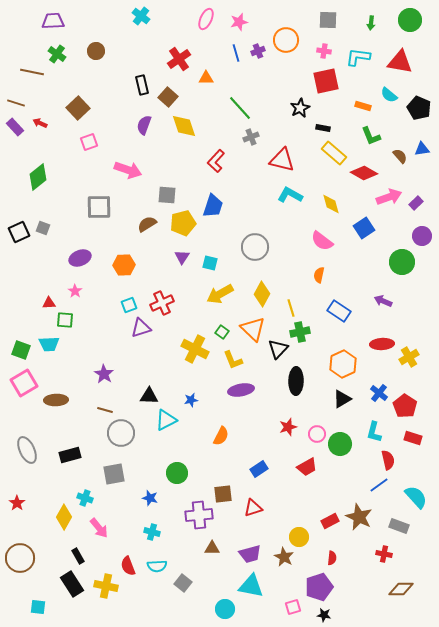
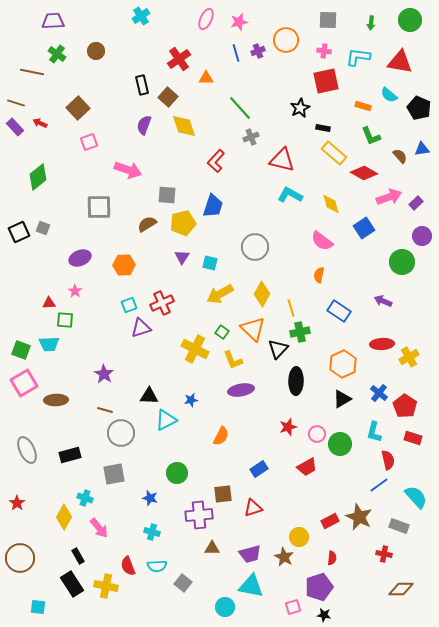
cyan cross at (141, 16): rotated 18 degrees clockwise
cyan circle at (225, 609): moved 2 px up
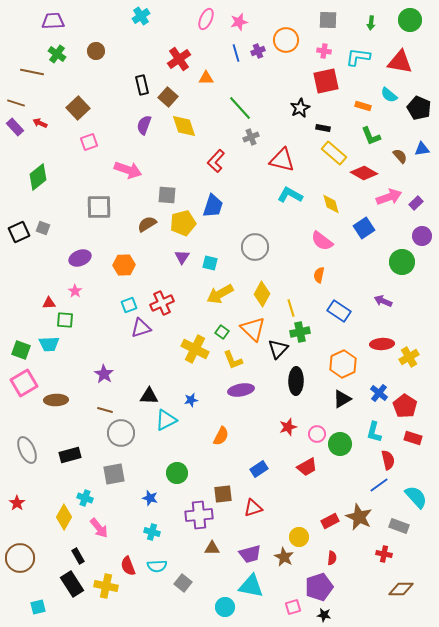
cyan square at (38, 607): rotated 21 degrees counterclockwise
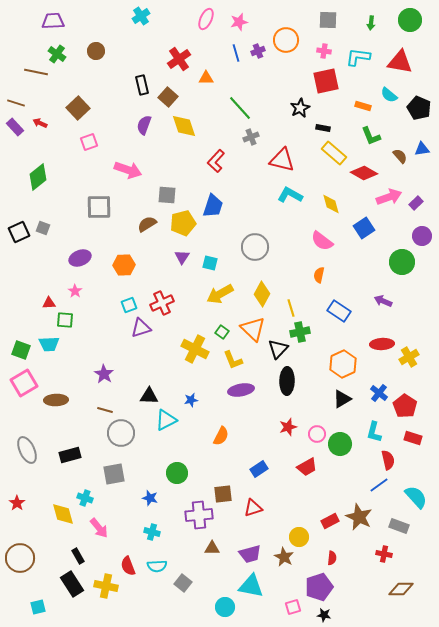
brown line at (32, 72): moved 4 px right
black ellipse at (296, 381): moved 9 px left
yellow diamond at (64, 517): moved 1 px left, 3 px up; rotated 45 degrees counterclockwise
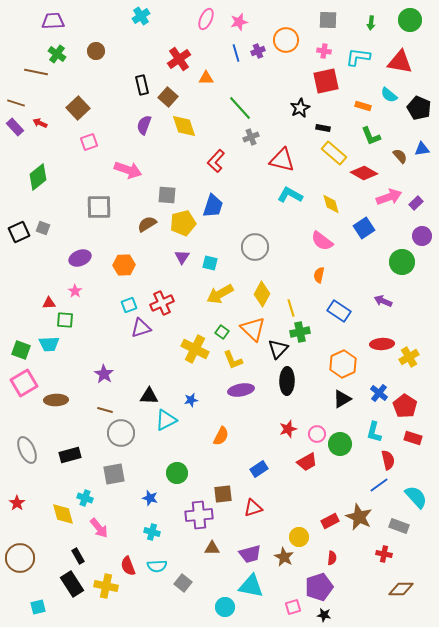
red star at (288, 427): moved 2 px down
red trapezoid at (307, 467): moved 5 px up
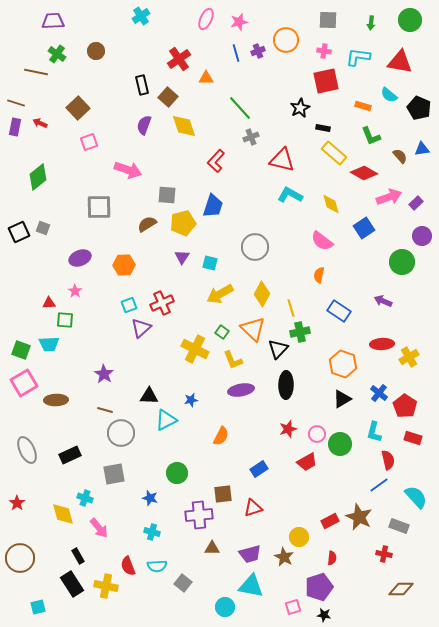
purple rectangle at (15, 127): rotated 54 degrees clockwise
purple triangle at (141, 328): rotated 25 degrees counterclockwise
orange hexagon at (343, 364): rotated 16 degrees counterclockwise
black ellipse at (287, 381): moved 1 px left, 4 px down
black rectangle at (70, 455): rotated 10 degrees counterclockwise
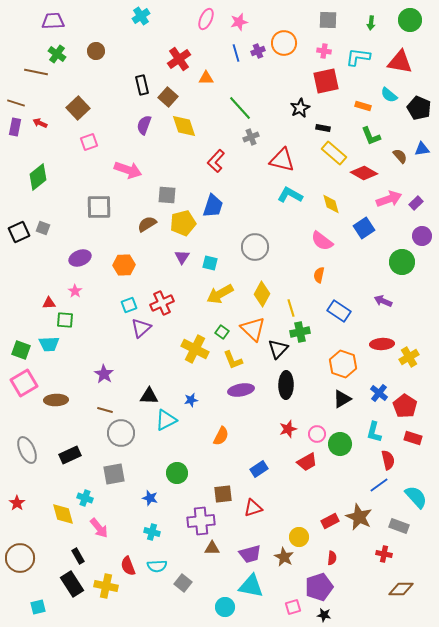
orange circle at (286, 40): moved 2 px left, 3 px down
pink arrow at (389, 197): moved 2 px down
purple cross at (199, 515): moved 2 px right, 6 px down
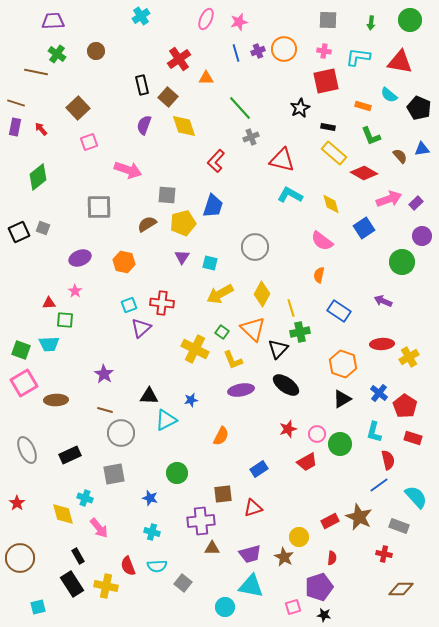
orange circle at (284, 43): moved 6 px down
red arrow at (40, 123): moved 1 px right, 6 px down; rotated 24 degrees clockwise
black rectangle at (323, 128): moved 5 px right, 1 px up
orange hexagon at (124, 265): moved 3 px up; rotated 15 degrees clockwise
red cross at (162, 303): rotated 30 degrees clockwise
black ellipse at (286, 385): rotated 56 degrees counterclockwise
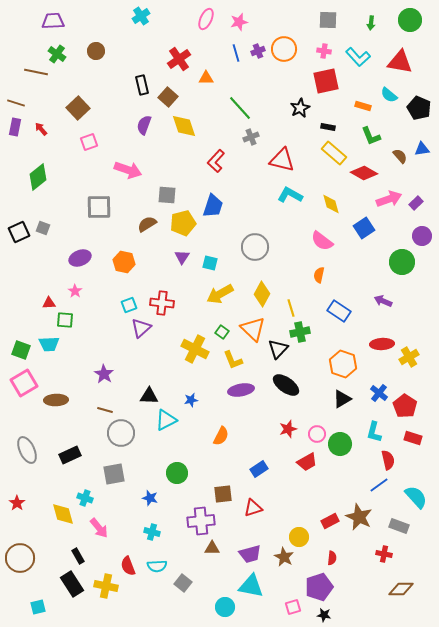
cyan L-shape at (358, 57): rotated 140 degrees counterclockwise
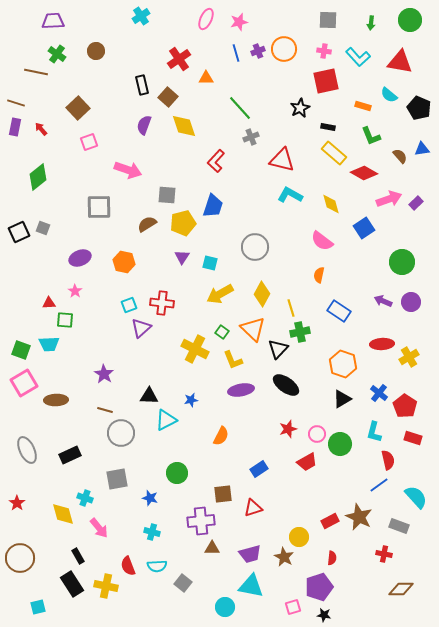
purple circle at (422, 236): moved 11 px left, 66 px down
gray square at (114, 474): moved 3 px right, 5 px down
